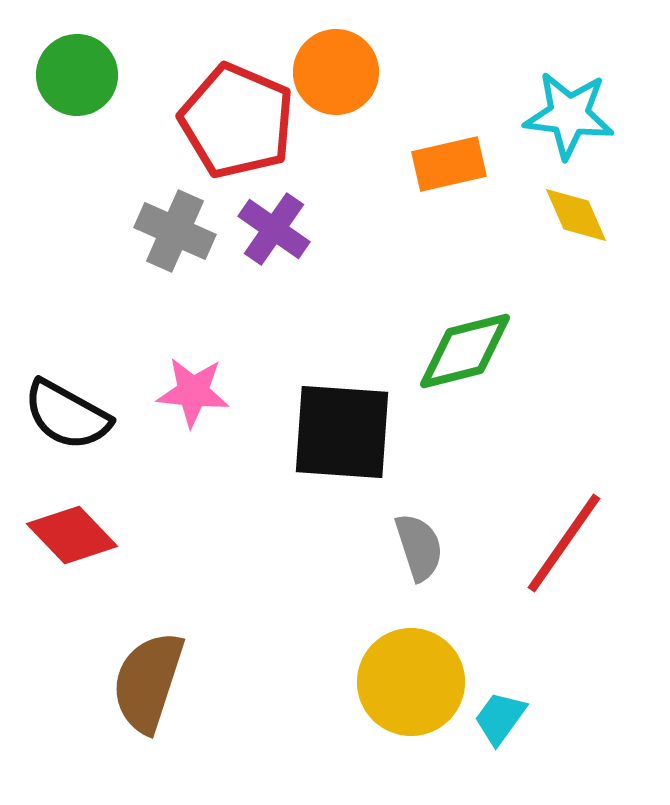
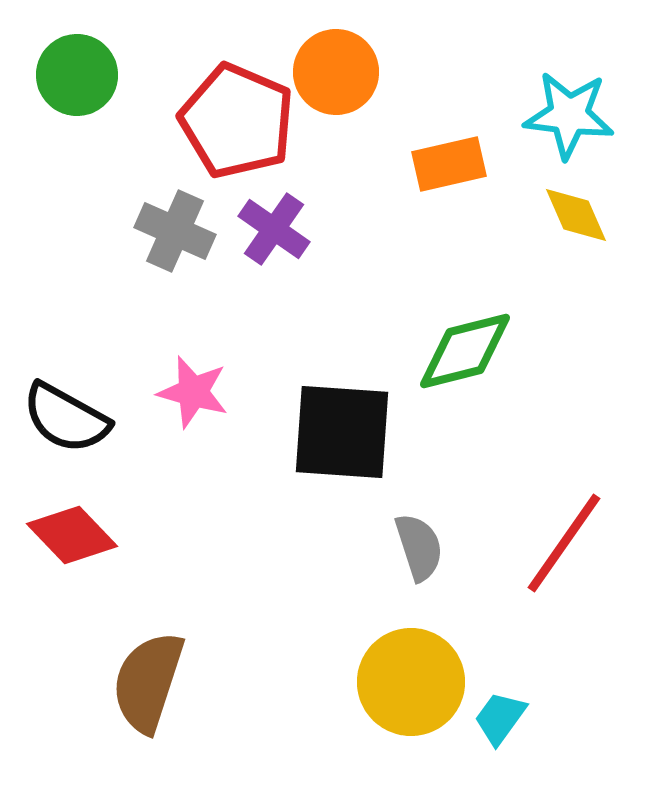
pink star: rotated 10 degrees clockwise
black semicircle: moved 1 px left, 3 px down
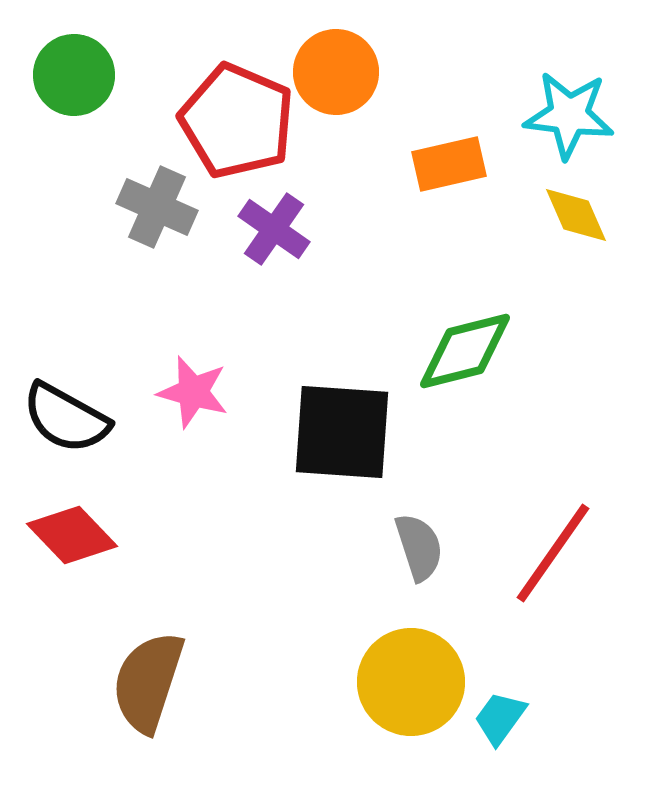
green circle: moved 3 px left
gray cross: moved 18 px left, 24 px up
red line: moved 11 px left, 10 px down
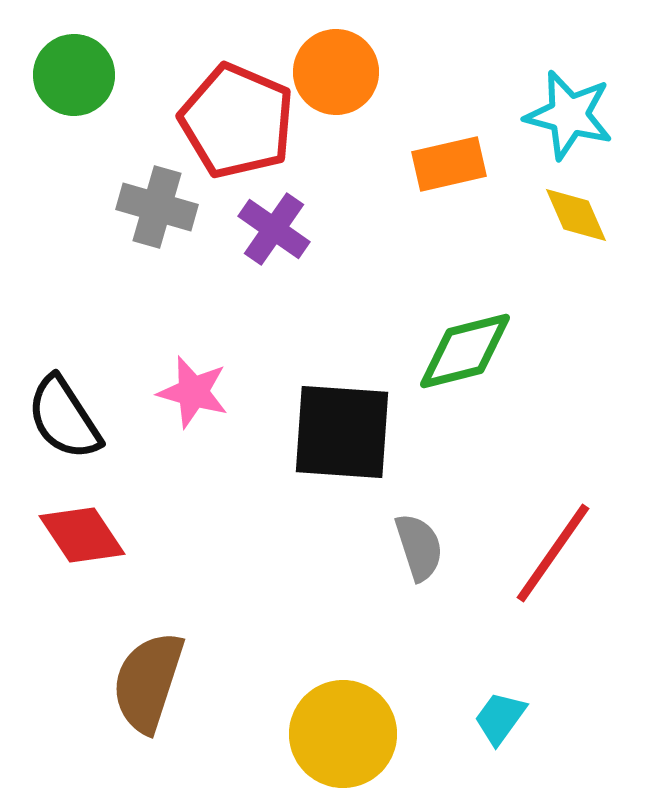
cyan star: rotated 8 degrees clockwise
gray cross: rotated 8 degrees counterclockwise
black semicircle: moved 2 px left; rotated 28 degrees clockwise
red diamond: moved 10 px right; rotated 10 degrees clockwise
yellow circle: moved 68 px left, 52 px down
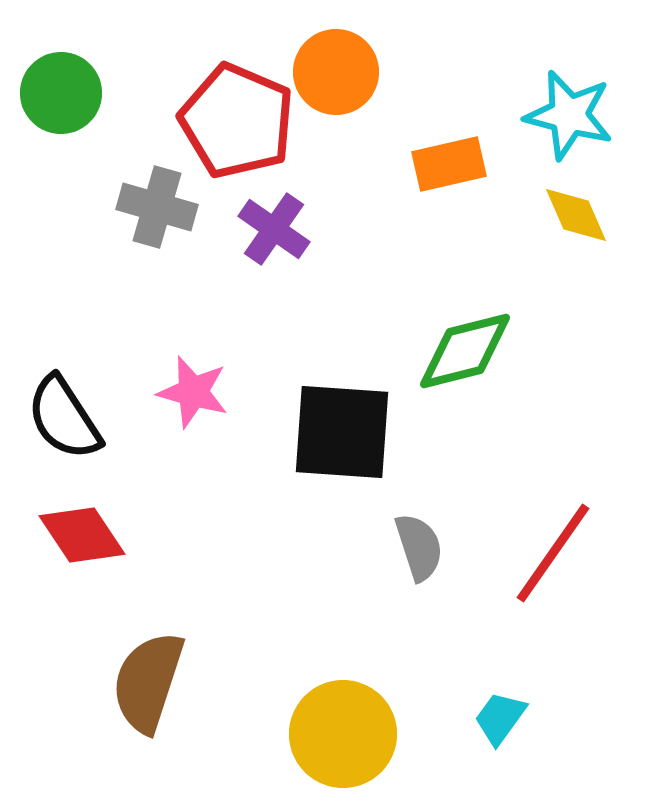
green circle: moved 13 px left, 18 px down
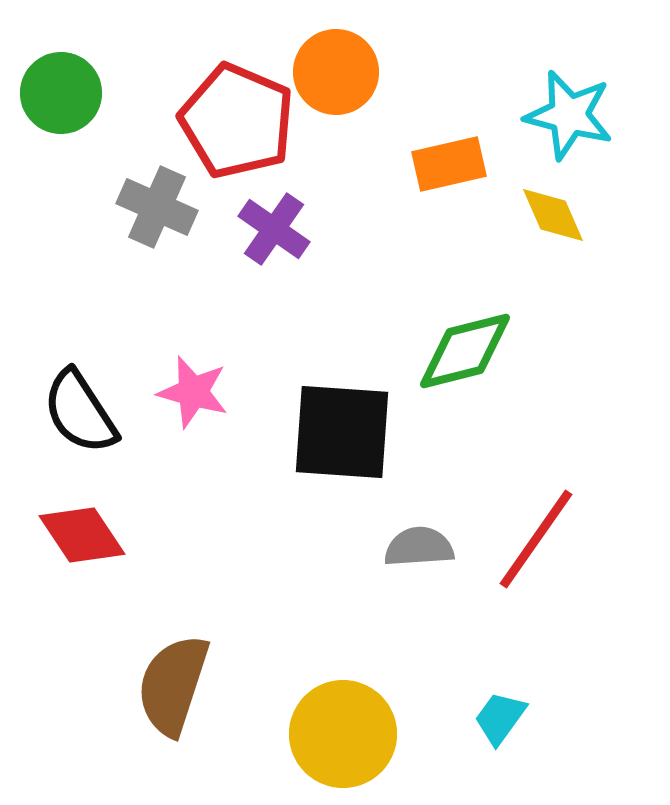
gray cross: rotated 8 degrees clockwise
yellow diamond: moved 23 px left
black semicircle: moved 16 px right, 6 px up
gray semicircle: rotated 76 degrees counterclockwise
red line: moved 17 px left, 14 px up
brown semicircle: moved 25 px right, 3 px down
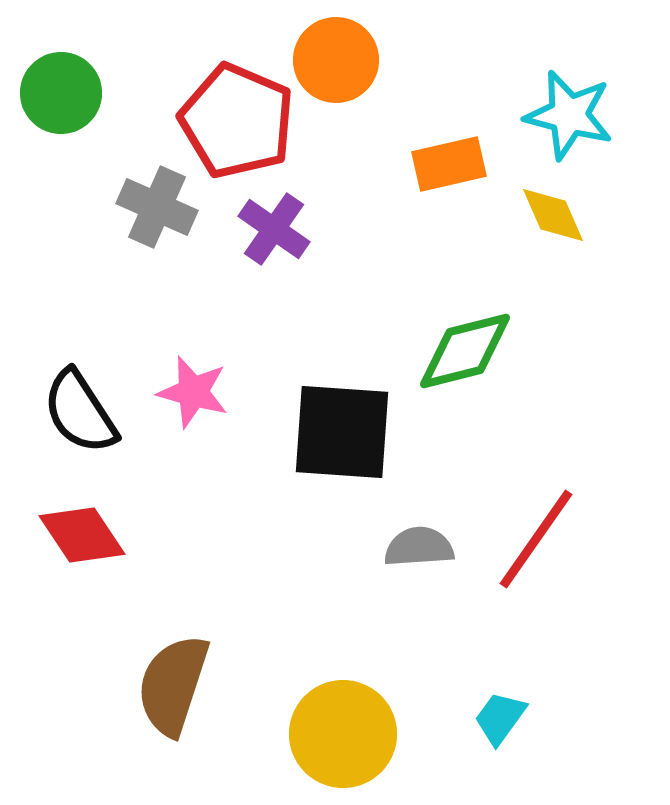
orange circle: moved 12 px up
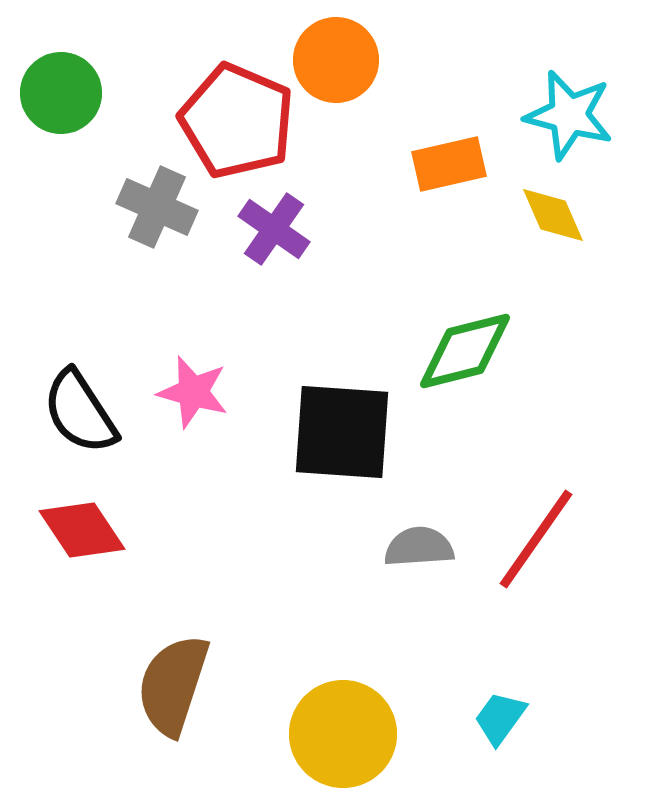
red diamond: moved 5 px up
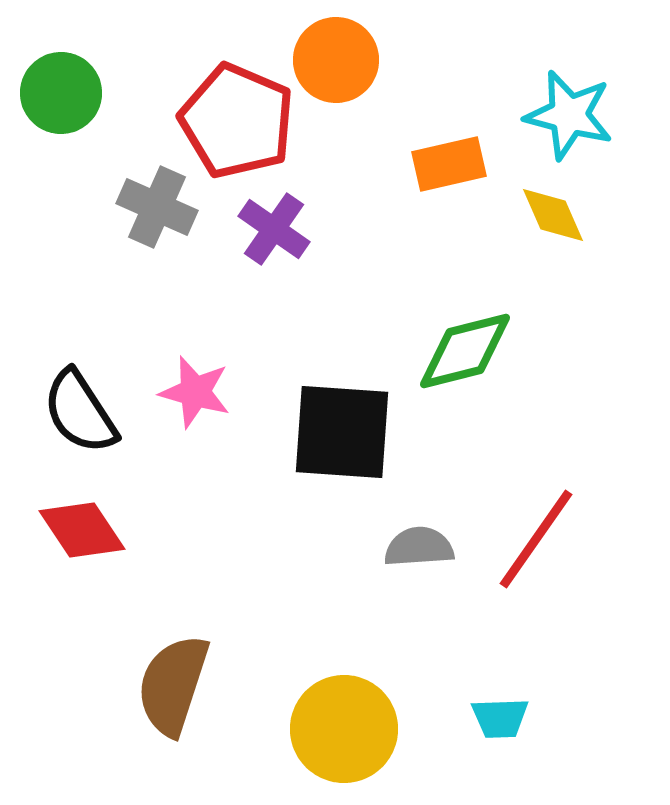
pink star: moved 2 px right
cyan trapezoid: rotated 128 degrees counterclockwise
yellow circle: moved 1 px right, 5 px up
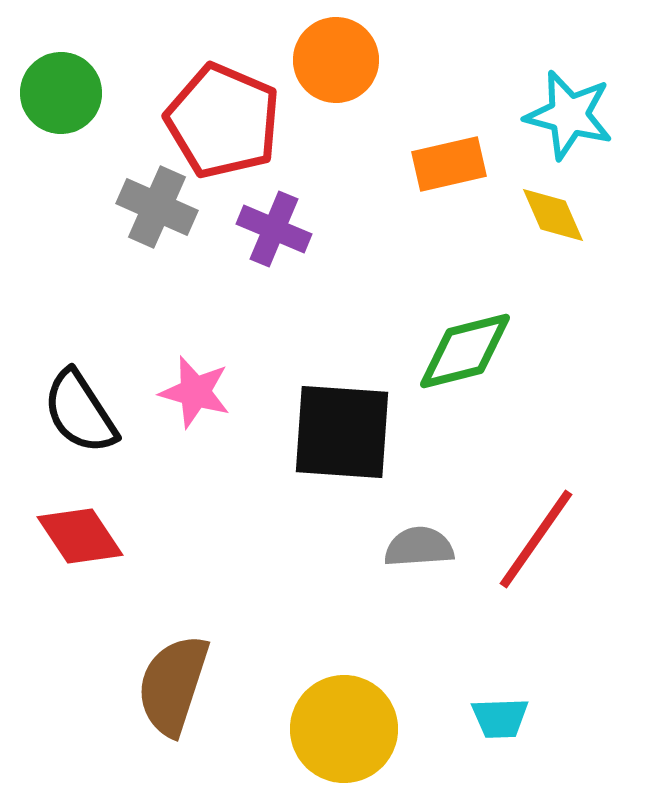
red pentagon: moved 14 px left
purple cross: rotated 12 degrees counterclockwise
red diamond: moved 2 px left, 6 px down
